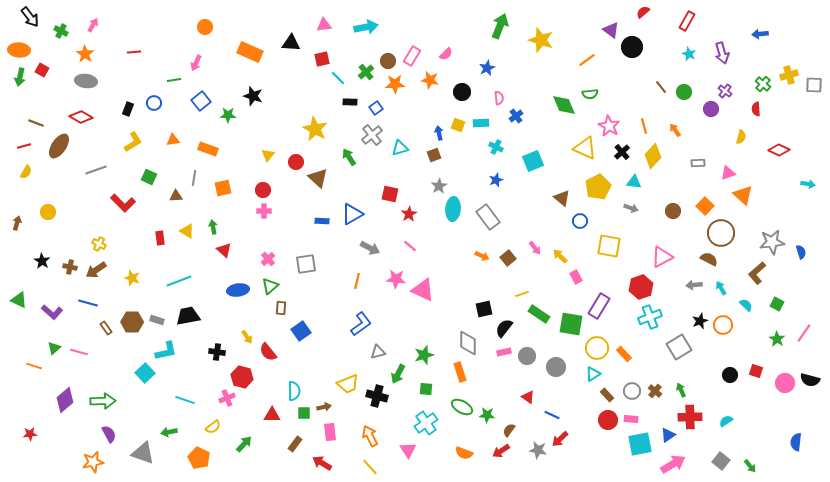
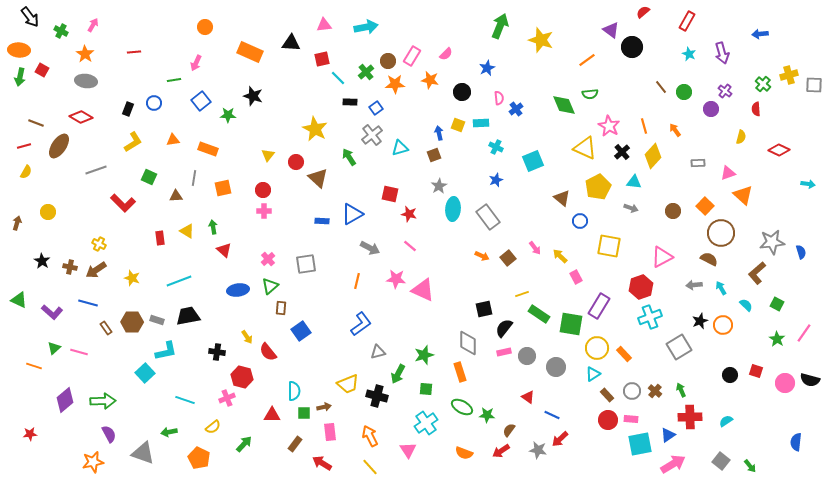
blue cross at (516, 116): moved 7 px up
red star at (409, 214): rotated 28 degrees counterclockwise
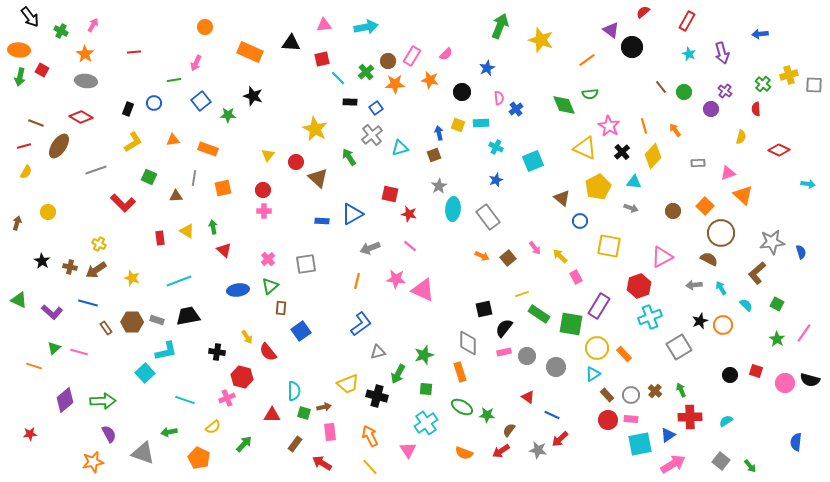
gray arrow at (370, 248): rotated 132 degrees clockwise
red hexagon at (641, 287): moved 2 px left, 1 px up
gray circle at (632, 391): moved 1 px left, 4 px down
green square at (304, 413): rotated 16 degrees clockwise
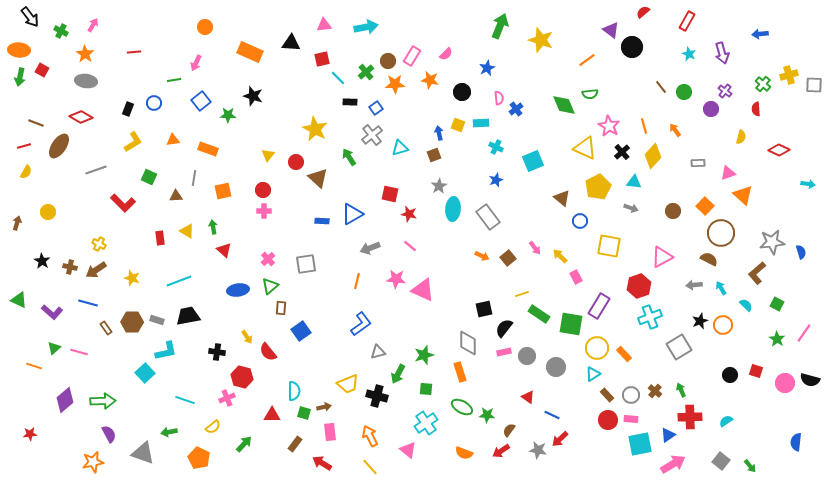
orange square at (223, 188): moved 3 px down
pink triangle at (408, 450): rotated 18 degrees counterclockwise
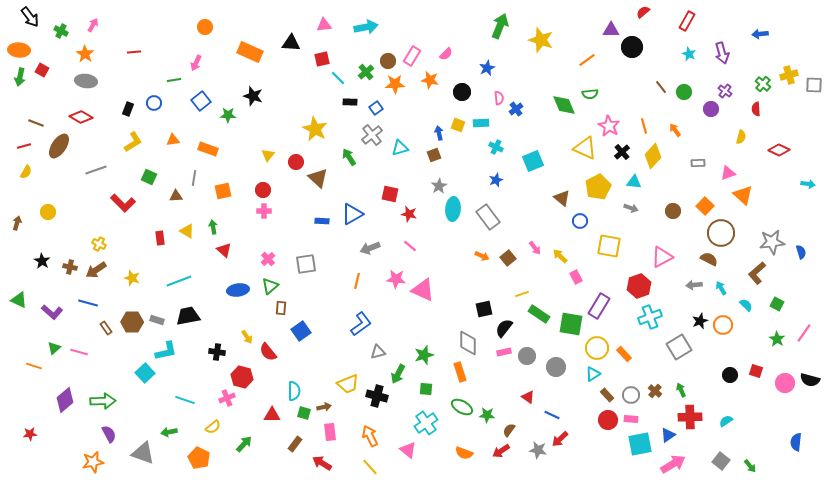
purple triangle at (611, 30): rotated 36 degrees counterclockwise
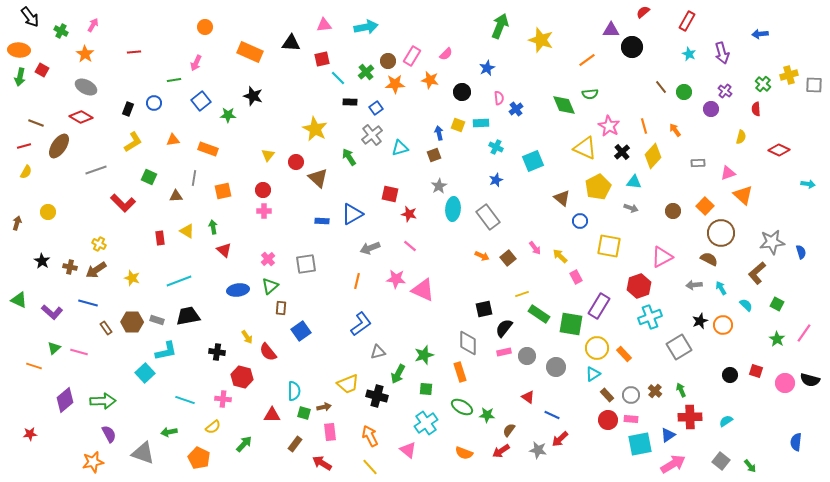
gray ellipse at (86, 81): moved 6 px down; rotated 20 degrees clockwise
pink cross at (227, 398): moved 4 px left, 1 px down; rotated 28 degrees clockwise
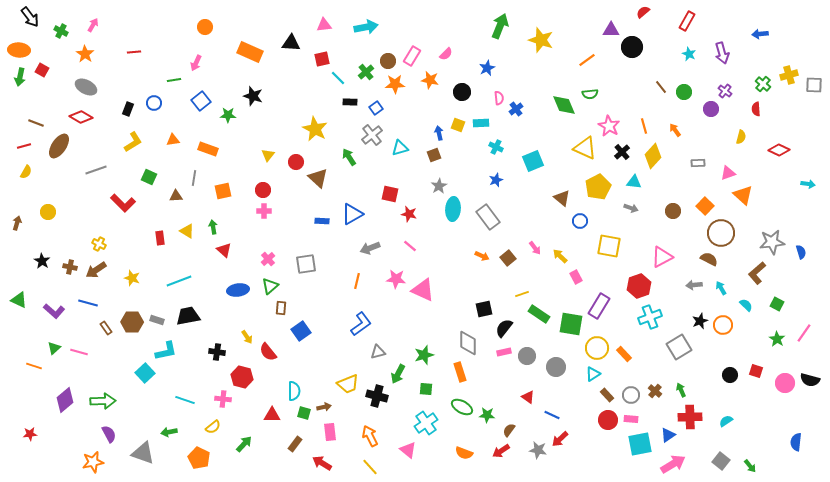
purple L-shape at (52, 312): moved 2 px right, 1 px up
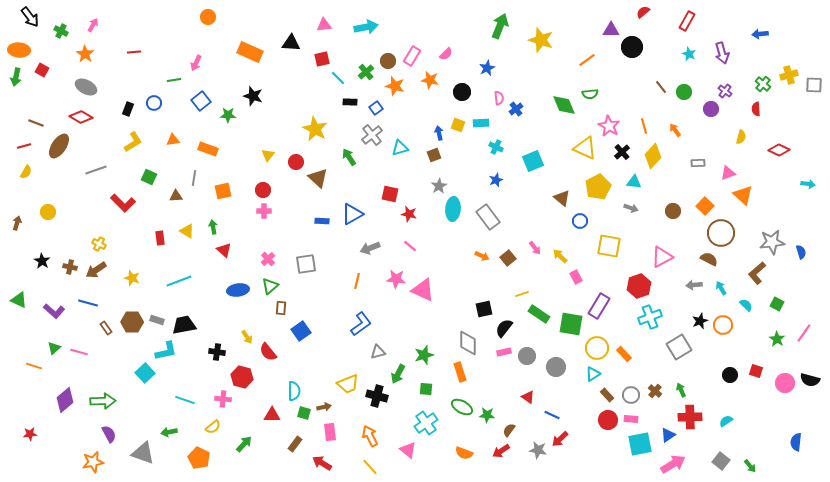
orange circle at (205, 27): moved 3 px right, 10 px up
green arrow at (20, 77): moved 4 px left
orange star at (395, 84): moved 2 px down; rotated 18 degrees clockwise
black trapezoid at (188, 316): moved 4 px left, 9 px down
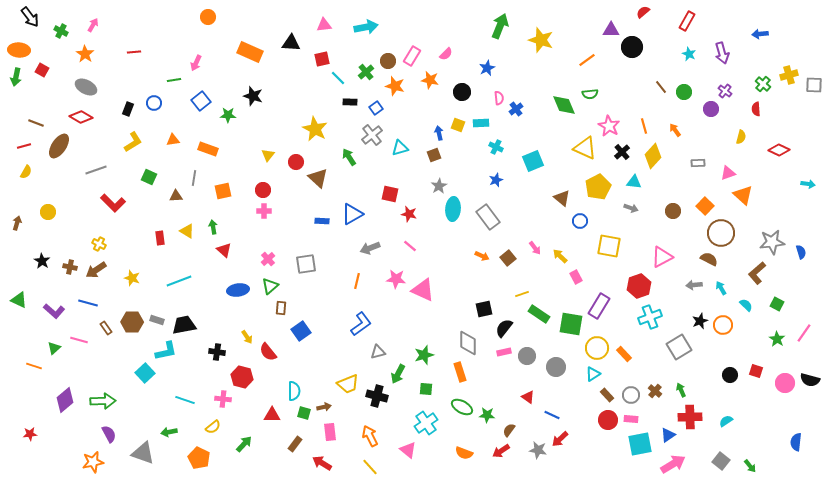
red L-shape at (123, 203): moved 10 px left
pink line at (79, 352): moved 12 px up
